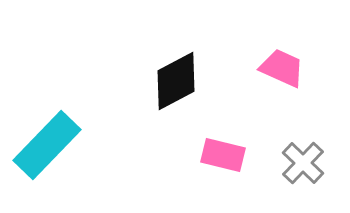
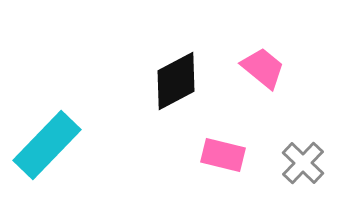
pink trapezoid: moved 19 px left; rotated 15 degrees clockwise
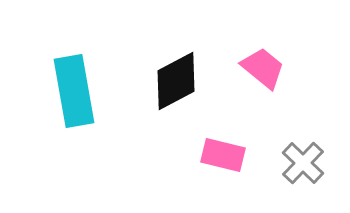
cyan rectangle: moved 27 px right, 54 px up; rotated 54 degrees counterclockwise
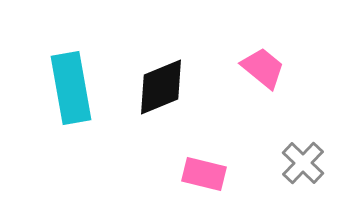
black diamond: moved 15 px left, 6 px down; rotated 6 degrees clockwise
cyan rectangle: moved 3 px left, 3 px up
pink rectangle: moved 19 px left, 19 px down
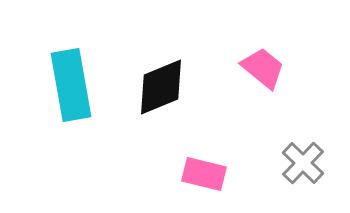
cyan rectangle: moved 3 px up
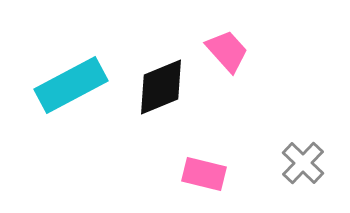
pink trapezoid: moved 36 px left, 17 px up; rotated 9 degrees clockwise
cyan rectangle: rotated 72 degrees clockwise
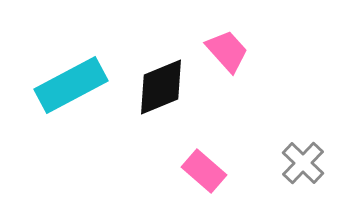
pink rectangle: moved 3 px up; rotated 27 degrees clockwise
